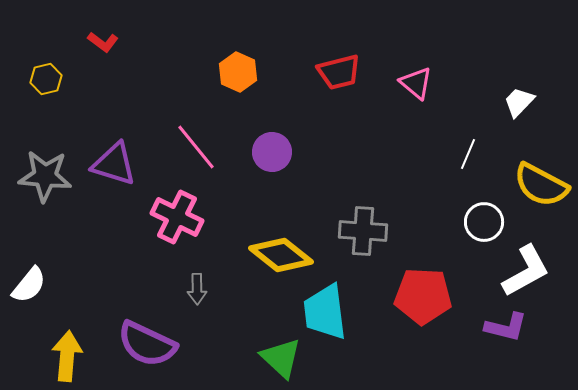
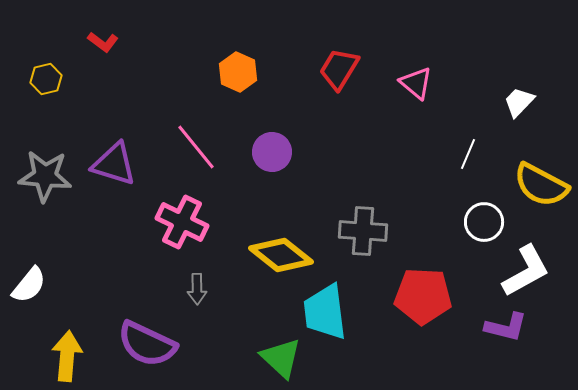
red trapezoid: moved 3 px up; rotated 135 degrees clockwise
pink cross: moved 5 px right, 5 px down
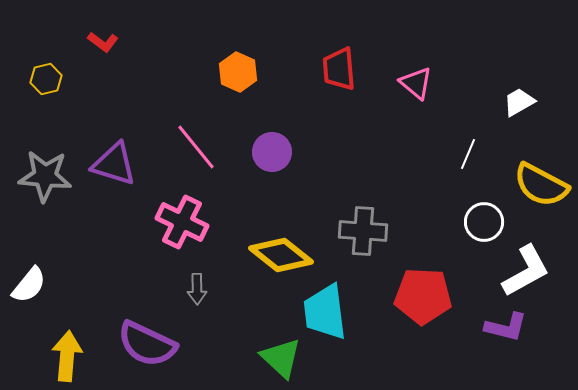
red trapezoid: rotated 36 degrees counterclockwise
white trapezoid: rotated 16 degrees clockwise
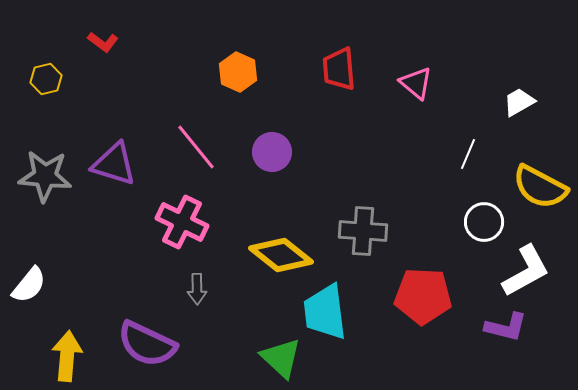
yellow semicircle: moved 1 px left, 2 px down
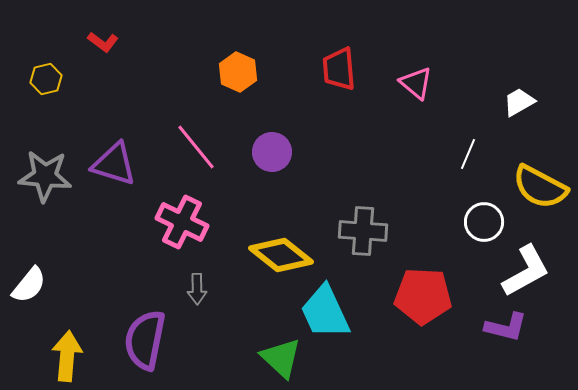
cyan trapezoid: rotated 18 degrees counterclockwise
purple semicircle: moved 2 px left, 4 px up; rotated 76 degrees clockwise
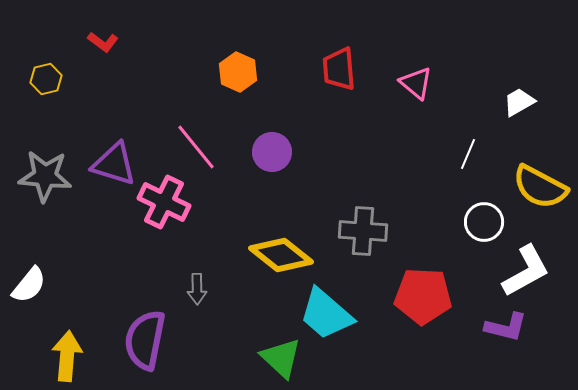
pink cross: moved 18 px left, 20 px up
cyan trapezoid: moved 1 px right, 2 px down; rotated 24 degrees counterclockwise
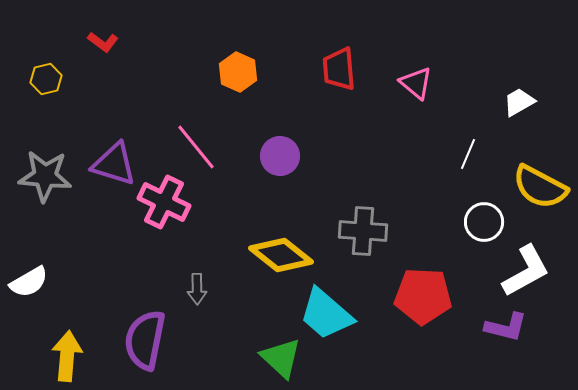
purple circle: moved 8 px right, 4 px down
white semicircle: moved 3 px up; rotated 21 degrees clockwise
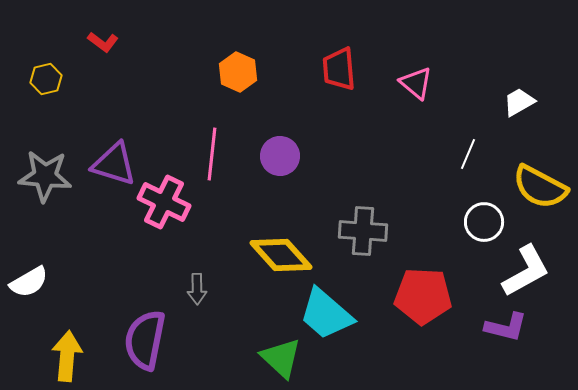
pink line: moved 16 px right, 7 px down; rotated 45 degrees clockwise
yellow diamond: rotated 10 degrees clockwise
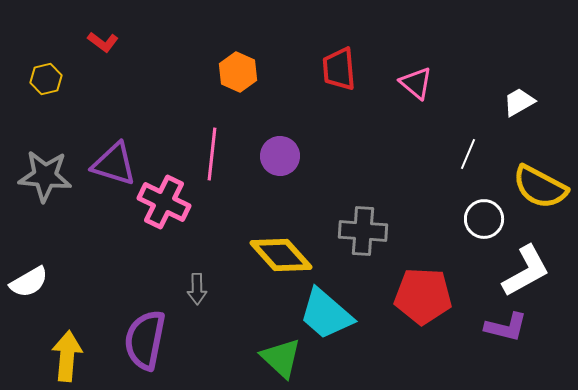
white circle: moved 3 px up
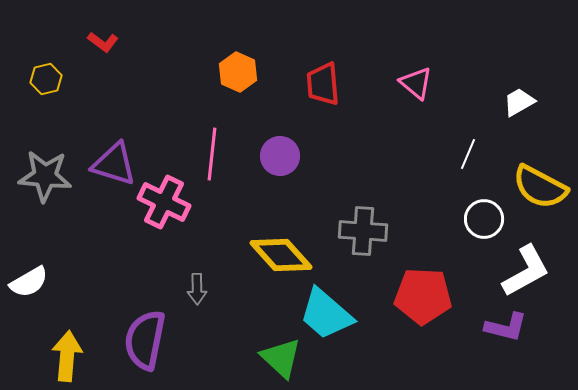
red trapezoid: moved 16 px left, 15 px down
